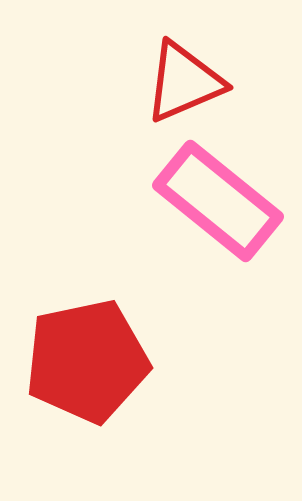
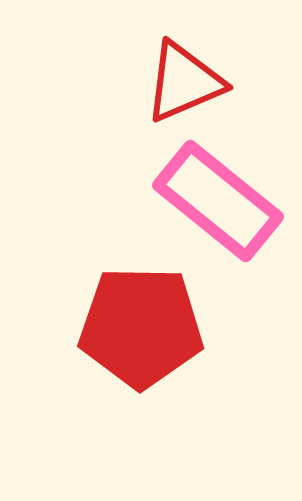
red pentagon: moved 54 px right, 34 px up; rotated 13 degrees clockwise
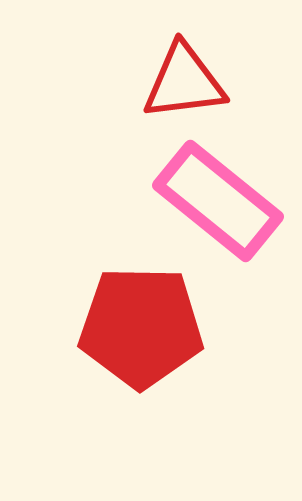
red triangle: rotated 16 degrees clockwise
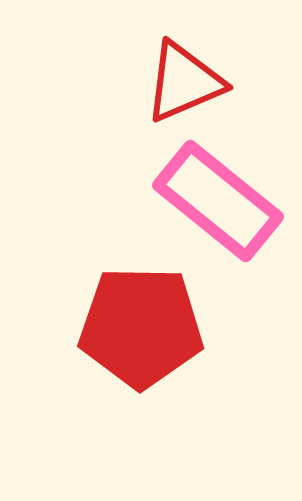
red triangle: rotated 16 degrees counterclockwise
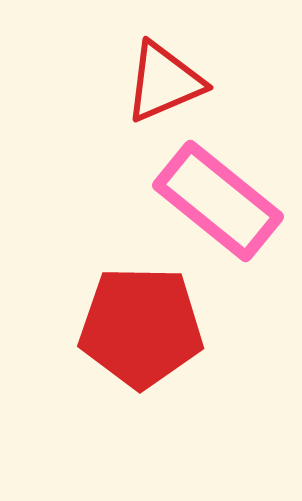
red triangle: moved 20 px left
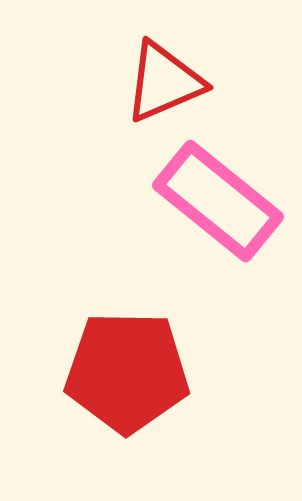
red pentagon: moved 14 px left, 45 px down
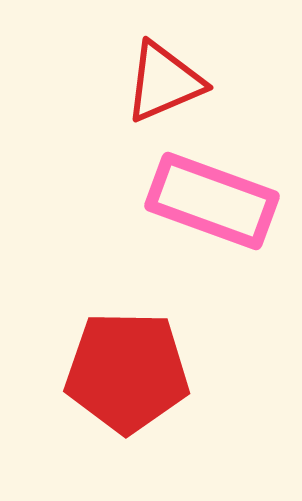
pink rectangle: moved 6 px left; rotated 19 degrees counterclockwise
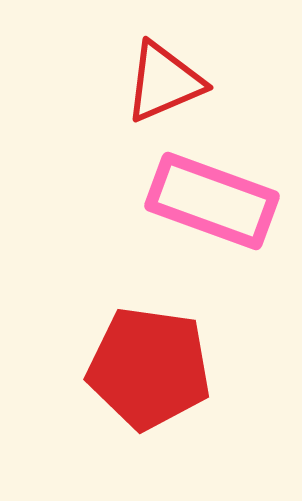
red pentagon: moved 22 px right, 4 px up; rotated 7 degrees clockwise
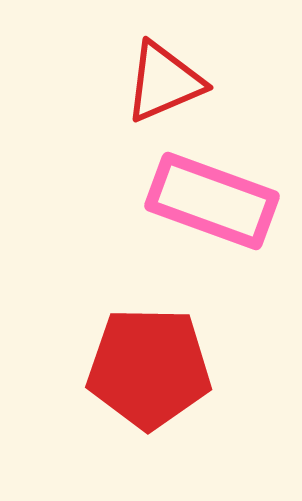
red pentagon: rotated 7 degrees counterclockwise
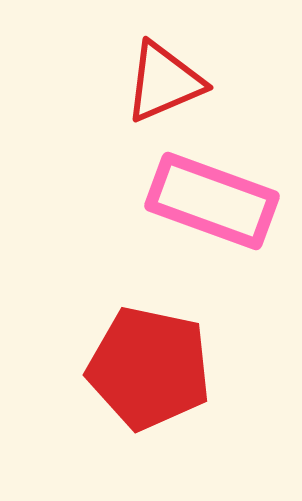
red pentagon: rotated 11 degrees clockwise
